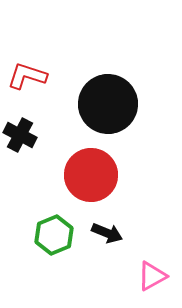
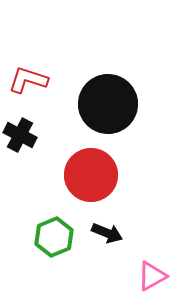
red L-shape: moved 1 px right, 4 px down
green hexagon: moved 2 px down
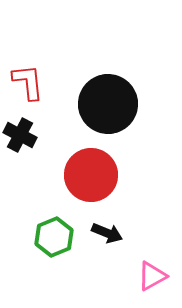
red L-shape: moved 2 px down; rotated 66 degrees clockwise
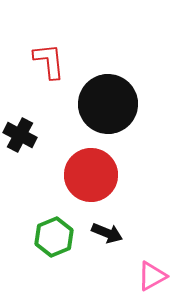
red L-shape: moved 21 px right, 21 px up
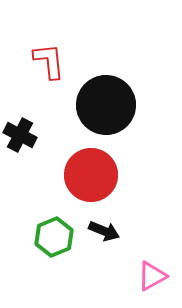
black circle: moved 2 px left, 1 px down
black arrow: moved 3 px left, 2 px up
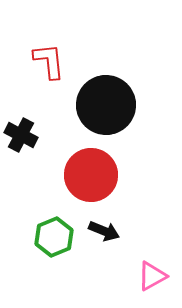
black cross: moved 1 px right
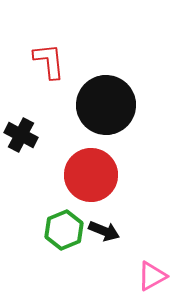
green hexagon: moved 10 px right, 7 px up
